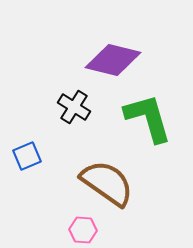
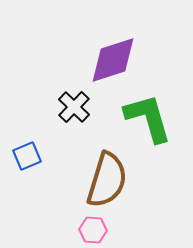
purple diamond: rotated 32 degrees counterclockwise
black cross: rotated 12 degrees clockwise
brown semicircle: moved 3 px up; rotated 72 degrees clockwise
pink hexagon: moved 10 px right
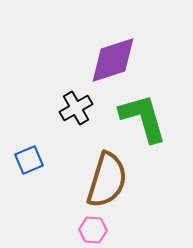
black cross: moved 2 px right, 1 px down; rotated 16 degrees clockwise
green L-shape: moved 5 px left
blue square: moved 2 px right, 4 px down
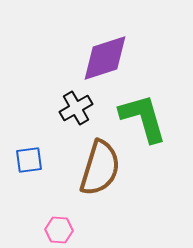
purple diamond: moved 8 px left, 2 px up
blue square: rotated 16 degrees clockwise
brown semicircle: moved 7 px left, 12 px up
pink hexagon: moved 34 px left
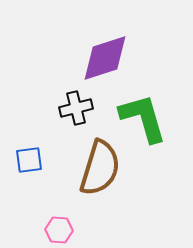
black cross: rotated 16 degrees clockwise
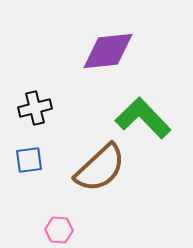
purple diamond: moved 3 px right, 7 px up; rotated 12 degrees clockwise
black cross: moved 41 px left
green L-shape: rotated 28 degrees counterclockwise
brown semicircle: rotated 30 degrees clockwise
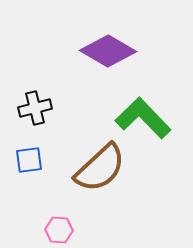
purple diamond: rotated 36 degrees clockwise
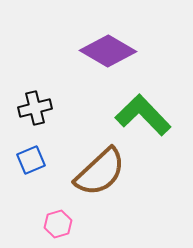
green L-shape: moved 3 px up
blue square: moved 2 px right; rotated 16 degrees counterclockwise
brown semicircle: moved 4 px down
pink hexagon: moved 1 px left, 6 px up; rotated 20 degrees counterclockwise
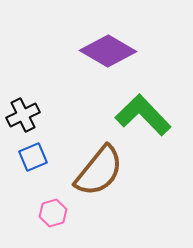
black cross: moved 12 px left, 7 px down; rotated 12 degrees counterclockwise
blue square: moved 2 px right, 3 px up
brown semicircle: moved 1 px left, 1 px up; rotated 8 degrees counterclockwise
pink hexagon: moved 5 px left, 11 px up
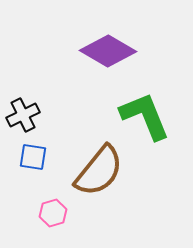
green L-shape: moved 2 px right, 1 px down; rotated 22 degrees clockwise
blue square: rotated 32 degrees clockwise
